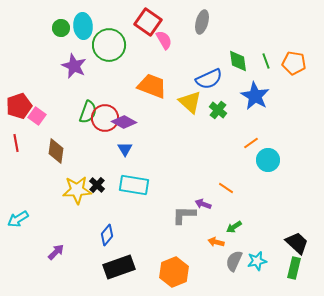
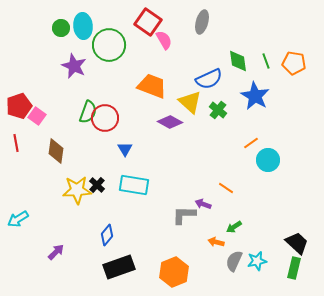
purple diamond at (124, 122): moved 46 px right
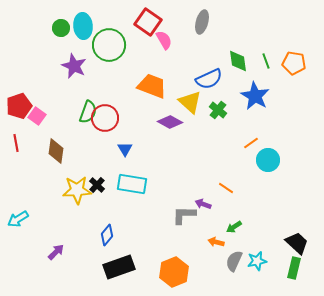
cyan rectangle at (134, 185): moved 2 px left, 1 px up
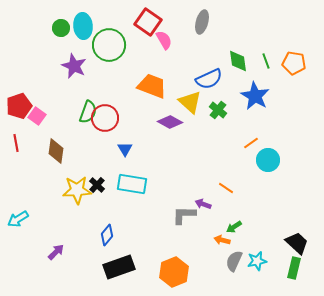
orange arrow at (216, 242): moved 6 px right, 2 px up
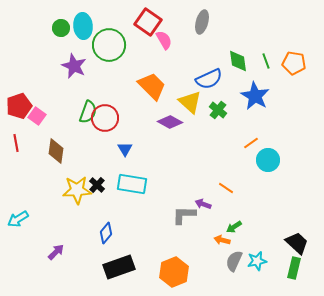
orange trapezoid at (152, 86): rotated 24 degrees clockwise
blue diamond at (107, 235): moved 1 px left, 2 px up
